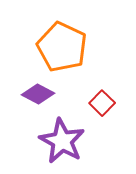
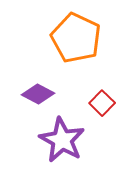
orange pentagon: moved 14 px right, 9 px up
purple star: moved 1 px up
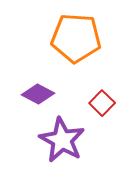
orange pentagon: rotated 21 degrees counterclockwise
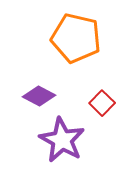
orange pentagon: rotated 9 degrees clockwise
purple diamond: moved 1 px right, 2 px down
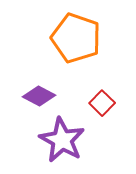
orange pentagon: rotated 6 degrees clockwise
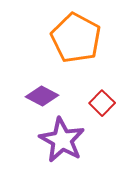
orange pentagon: rotated 9 degrees clockwise
purple diamond: moved 3 px right
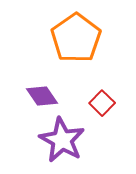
orange pentagon: rotated 9 degrees clockwise
purple diamond: rotated 28 degrees clockwise
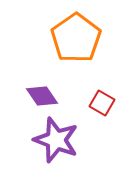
red square: rotated 15 degrees counterclockwise
purple star: moved 6 px left; rotated 9 degrees counterclockwise
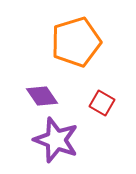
orange pentagon: moved 4 px down; rotated 18 degrees clockwise
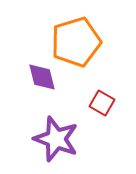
purple diamond: moved 19 px up; rotated 20 degrees clockwise
purple star: moved 1 px up
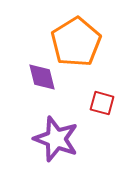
orange pentagon: rotated 15 degrees counterclockwise
red square: rotated 15 degrees counterclockwise
